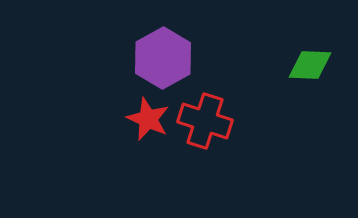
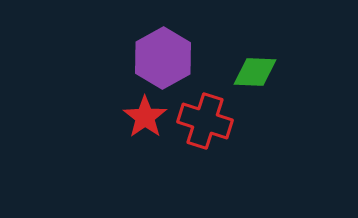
green diamond: moved 55 px left, 7 px down
red star: moved 3 px left, 2 px up; rotated 12 degrees clockwise
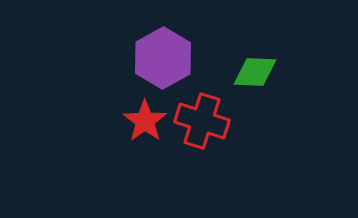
red star: moved 4 px down
red cross: moved 3 px left
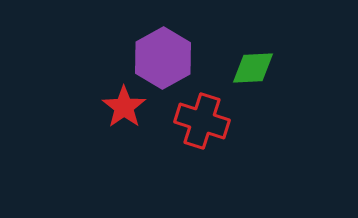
green diamond: moved 2 px left, 4 px up; rotated 6 degrees counterclockwise
red star: moved 21 px left, 14 px up
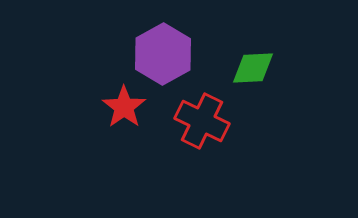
purple hexagon: moved 4 px up
red cross: rotated 8 degrees clockwise
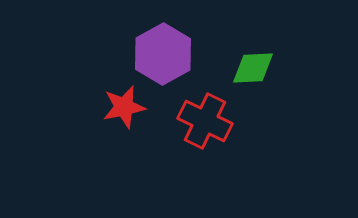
red star: rotated 24 degrees clockwise
red cross: moved 3 px right
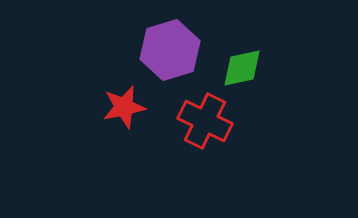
purple hexagon: moved 7 px right, 4 px up; rotated 12 degrees clockwise
green diamond: moved 11 px left; rotated 9 degrees counterclockwise
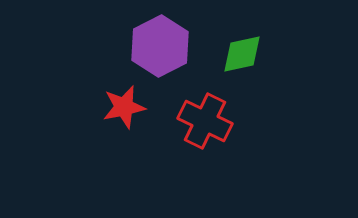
purple hexagon: moved 10 px left, 4 px up; rotated 10 degrees counterclockwise
green diamond: moved 14 px up
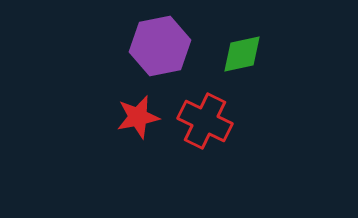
purple hexagon: rotated 16 degrees clockwise
red star: moved 14 px right, 10 px down
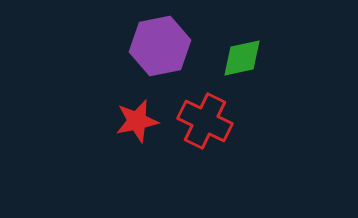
green diamond: moved 4 px down
red star: moved 1 px left, 4 px down
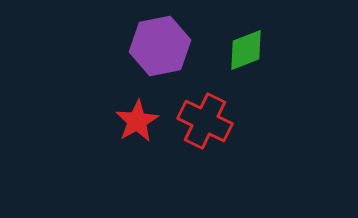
green diamond: moved 4 px right, 8 px up; rotated 9 degrees counterclockwise
red star: rotated 18 degrees counterclockwise
